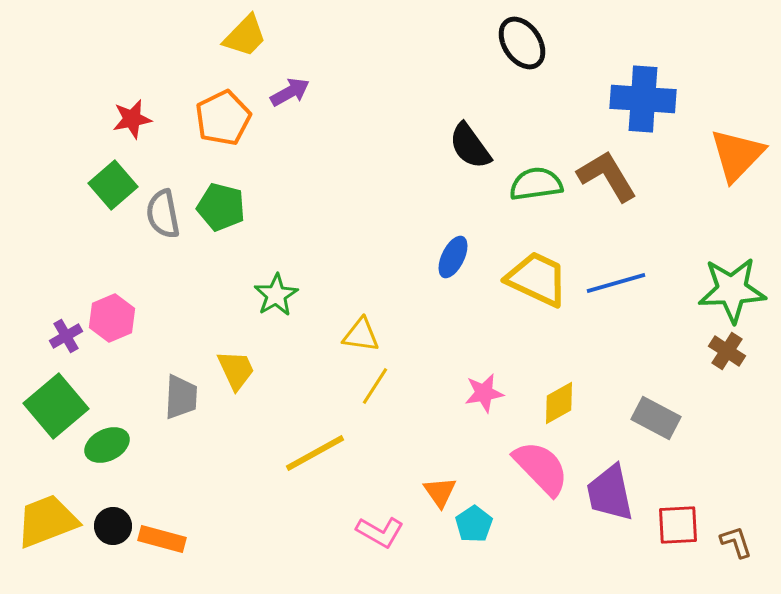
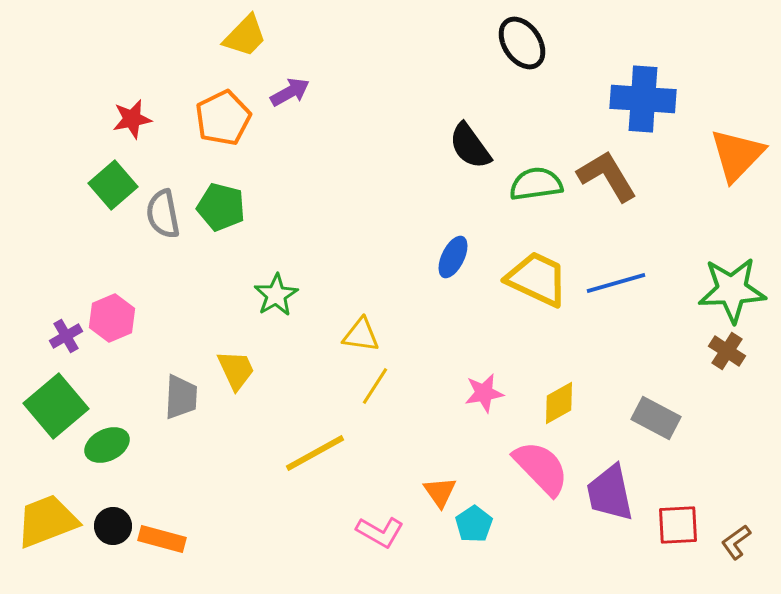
brown L-shape at (736, 542): rotated 108 degrees counterclockwise
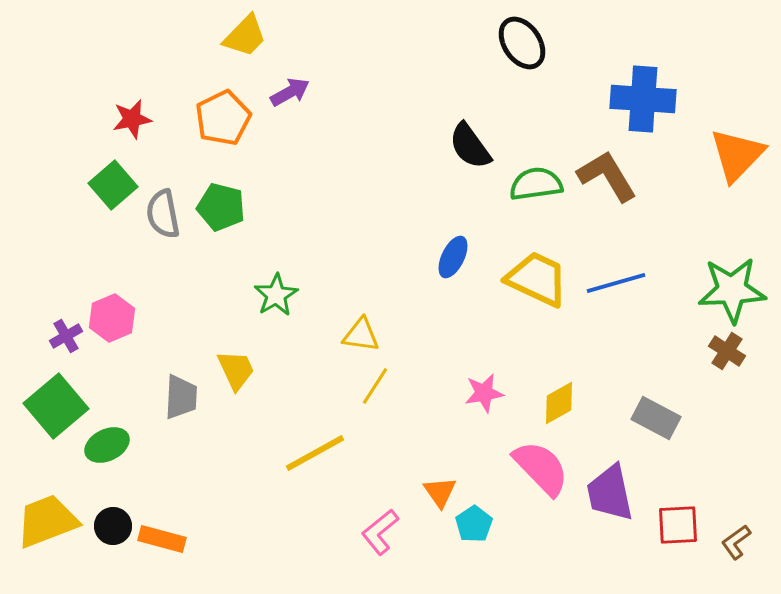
pink L-shape at (380, 532): rotated 111 degrees clockwise
